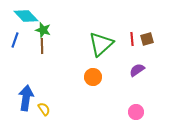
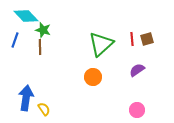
brown line: moved 2 px left, 1 px down
pink circle: moved 1 px right, 2 px up
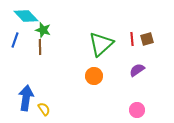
orange circle: moved 1 px right, 1 px up
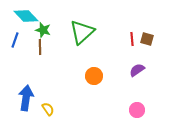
brown square: rotated 32 degrees clockwise
green triangle: moved 19 px left, 12 px up
yellow semicircle: moved 4 px right
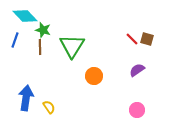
cyan diamond: moved 1 px left
green triangle: moved 10 px left, 14 px down; rotated 16 degrees counterclockwise
red line: rotated 40 degrees counterclockwise
yellow semicircle: moved 1 px right, 2 px up
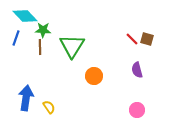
green star: rotated 14 degrees counterclockwise
blue line: moved 1 px right, 2 px up
purple semicircle: rotated 70 degrees counterclockwise
